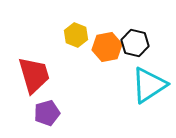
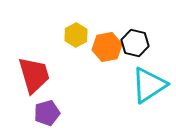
yellow hexagon: rotated 10 degrees clockwise
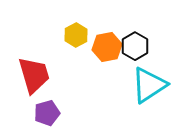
black hexagon: moved 3 px down; rotated 16 degrees clockwise
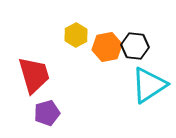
black hexagon: rotated 24 degrees counterclockwise
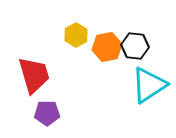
purple pentagon: rotated 15 degrees clockwise
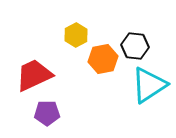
orange hexagon: moved 4 px left, 12 px down
red trapezoid: rotated 99 degrees counterclockwise
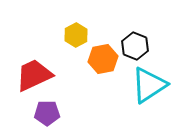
black hexagon: rotated 16 degrees clockwise
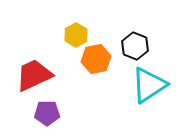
orange hexagon: moved 7 px left
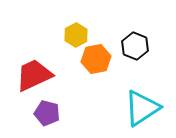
cyan triangle: moved 7 px left, 23 px down
purple pentagon: rotated 15 degrees clockwise
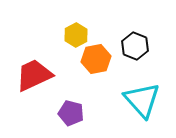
cyan triangle: moved 8 px up; rotated 39 degrees counterclockwise
purple pentagon: moved 24 px right
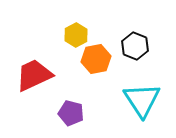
cyan triangle: rotated 9 degrees clockwise
